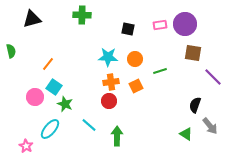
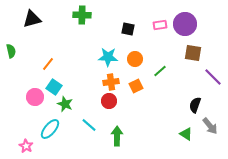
green line: rotated 24 degrees counterclockwise
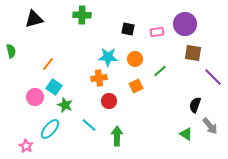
black triangle: moved 2 px right
pink rectangle: moved 3 px left, 7 px down
orange cross: moved 12 px left, 4 px up
green star: moved 1 px down
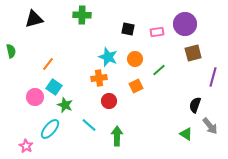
brown square: rotated 24 degrees counterclockwise
cyan star: rotated 18 degrees clockwise
green line: moved 1 px left, 1 px up
purple line: rotated 60 degrees clockwise
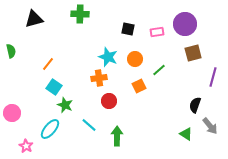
green cross: moved 2 px left, 1 px up
orange square: moved 3 px right
pink circle: moved 23 px left, 16 px down
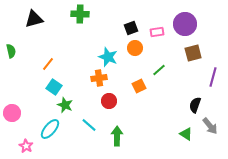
black square: moved 3 px right, 1 px up; rotated 32 degrees counterclockwise
orange circle: moved 11 px up
